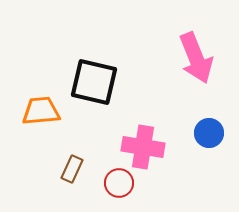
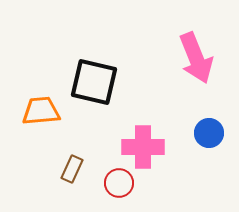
pink cross: rotated 9 degrees counterclockwise
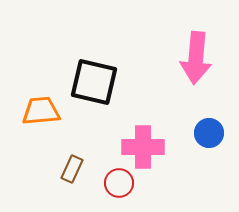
pink arrow: rotated 27 degrees clockwise
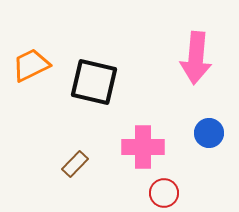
orange trapezoid: moved 10 px left, 46 px up; rotated 21 degrees counterclockwise
brown rectangle: moved 3 px right, 5 px up; rotated 20 degrees clockwise
red circle: moved 45 px right, 10 px down
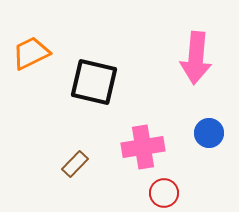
orange trapezoid: moved 12 px up
pink cross: rotated 9 degrees counterclockwise
